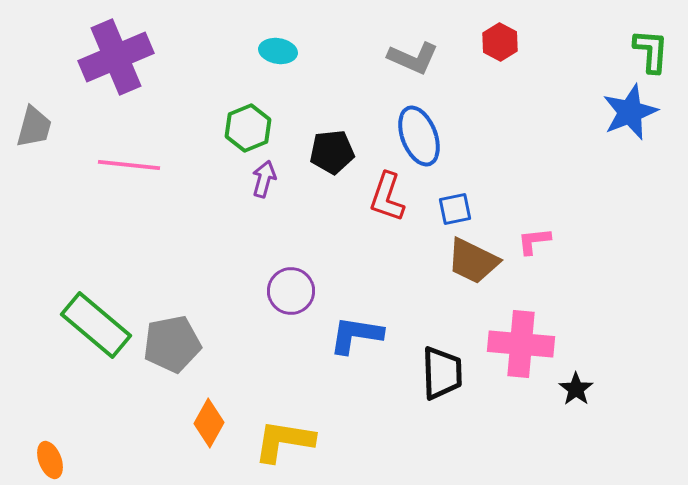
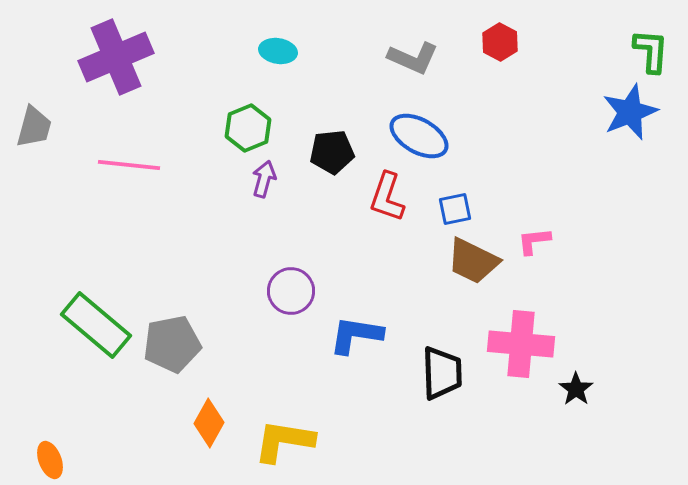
blue ellipse: rotated 40 degrees counterclockwise
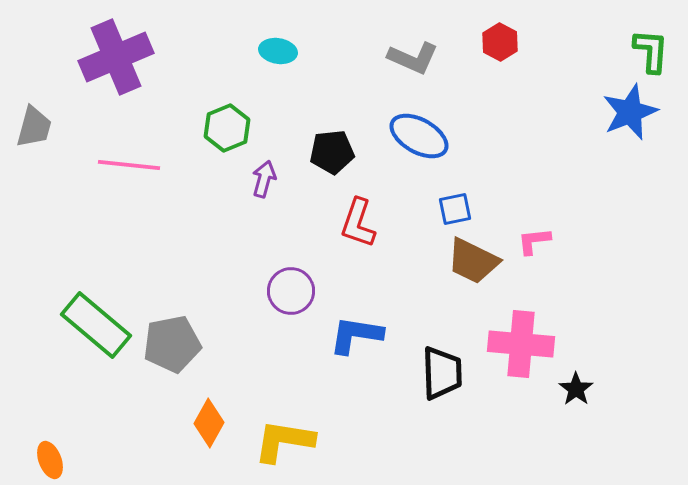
green hexagon: moved 21 px left
red L-shape: moved 29 px left, 26 px down
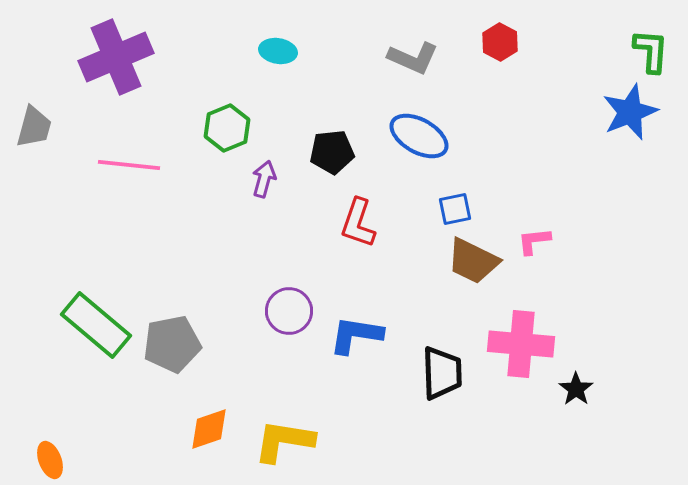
purple circle: moved 2 px left, 20 px down
orange diamond: moved 6 px down; rotated 42 degrees clockwise
